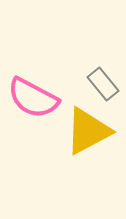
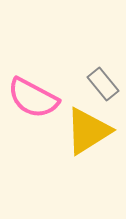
yellow triangle: rotated 4 degrees counterclockwise
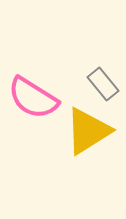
pink semicircle: rotated 4 degrees clockwise
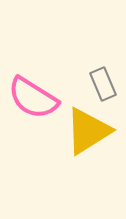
gray rectangle: rotated 16 degrees clockwise
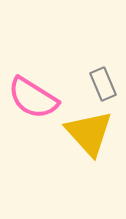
yellow triangle: moved 1 px right, 2 px down; rotated 40 degrees counterclockwise
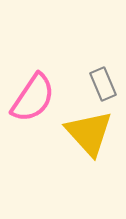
pink semicircle: rotated 88 degrees counterclockwise
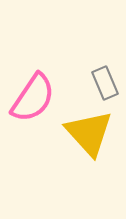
gray rectangle: moved 2 px right, 1 px up
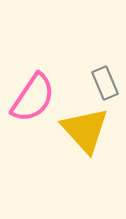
yellow triangle: moved 4 px left, 3 px up
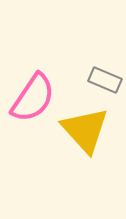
gray rectangle: moved 3 px up; rotated 44 degrees counterclockwise
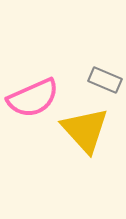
pink semicircle: rotated 32 degrees clockwise
